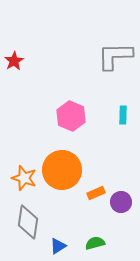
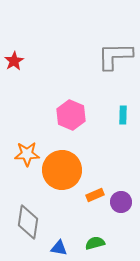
pink hexagon: moved 1 px up
orange star: moved 3 px right, 24 px up; rotated 20 degrees counterclockwise
orange rectangle: moved 1 px left, 2 px down
blue triangle: moved 1 px right, 2 px down; rotated 42 degrees clockwise
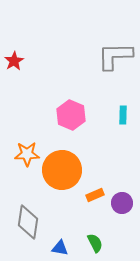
purple circle: moved 1 px right, 1 px down
green semicircle: rotated 78 degrees clockwise
blue triangle: moved 1 px right
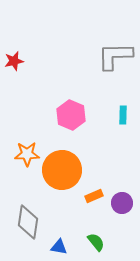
red star: rotated 18 degrees clockwise
orange rectangle: moved 1 px left, 1 px down
green semicircle: moved 1 px right, 1 px up; rotated 12 degrees counterclockwise
blue triangle: moved 1 px left, 1 px up
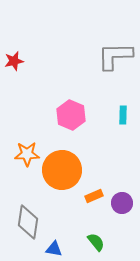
blue triangle: moved 5 px left, 2 px down
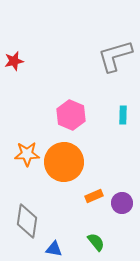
gray L-shape: rotated 15 degrees counterclockwise
orange circle: moved 2 px right, 8 px up
gray diamond: moved 1 px left, 1 px up
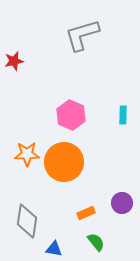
gray L-shape: moved 33 px left, 21 px up
orange rectangle: moved 8 px left, 17 px down
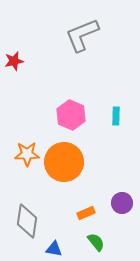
gray L-shape: rotated 6 degrees counterclockwise
cyan rectangle: moved 7 px left, 1 px down
